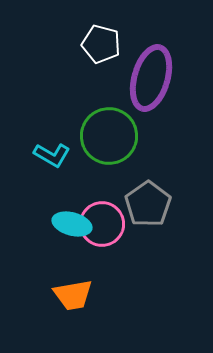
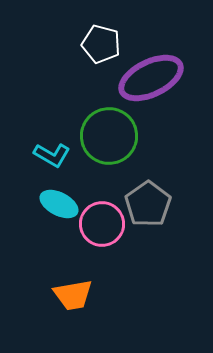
purple ellipse: rotated 48 degrees clockwise
cyan ellipse: moved 13 px left, 20 px up; rotated 12 degrees clockwise
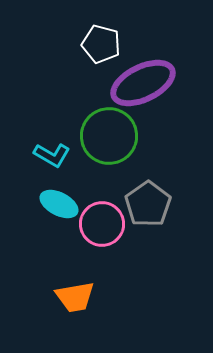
purple ellipse: moved 8 px left, 5 px down
orange trapezoid: moved 2 px right, 2 px down
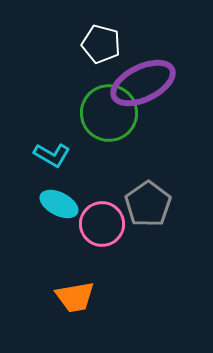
green circle: moved 23 px up
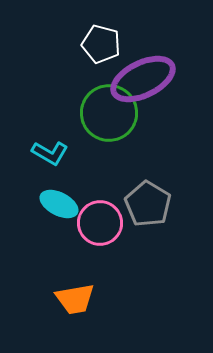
purple ellipse: moved 4 px up
cyan L-shape: moved 2 px left, 2 px up
gray pentagon: rotated 6 degrees counterclockwise
pink circle: moved 2 px left, 1 px up
orange trapezoid: moved 2 px down
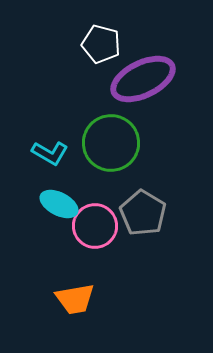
green circle: moved 2 px right, 30 px down
gray pentagon: moved 5 px left, 9 px down
pink circle: moved 5 px left, 3 px down
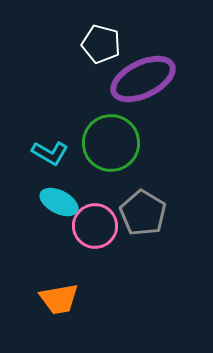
cyan ellipse: moved 2 px up
orange trapezoid: moved 16 px left
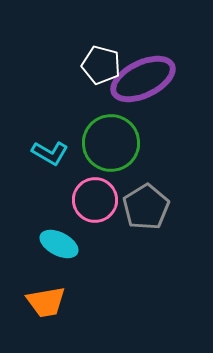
white pentagon: moved 21 px down
cyan ellipse: moved 42 px down
gray pentagon: moved 3 px right, 6 px up; rotated 9 degrees clockwise
pink circle: moved 26 px up
orange trapezoid: moved 13 px left, 3 px down
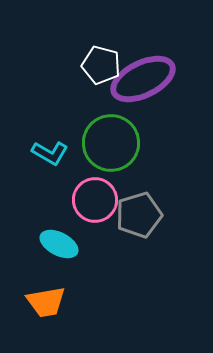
gray pentagon: moved 7 px left, 8 px down; rotated 15 degrees clockwise
